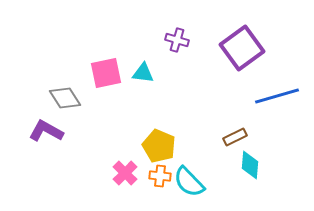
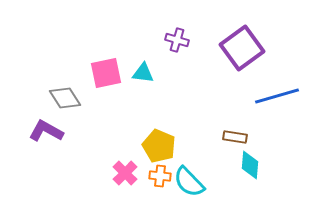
brown rectangle: rotated 35 degrees clockwise
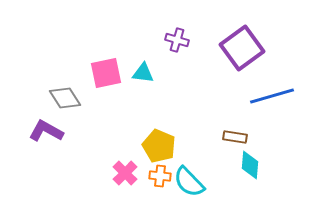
blue line: moved 5 px left
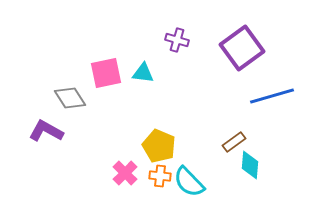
gray diamond: moved 5 px right
brown rectangle: moved 1 px left, 5 px down; rotated 45 degrees counterclockwise
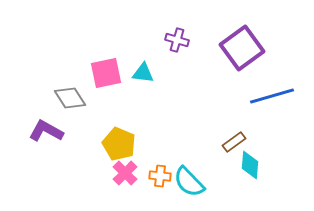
yellow pentagon: moved 40 px left, 2 px up
